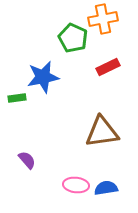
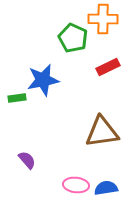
orange cross: rotated 12 degrees clockwise
blue star: moved 3 px down
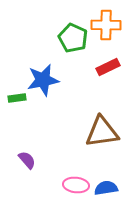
orange cross: moved 3 px right, 6 px down
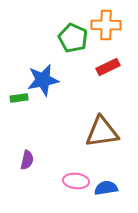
green rectangle: moved 2 px right
purple semicircle: rotated 54 degrees clockwise
pink ellipse: moved 4 px up
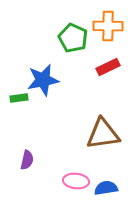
orange cross: moved 2 px right, 1 px down
brown triangle: moved 1 px right, 2 px down
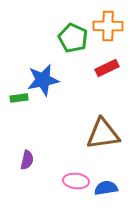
red rectangle: moved 1 px left, 1 px down
